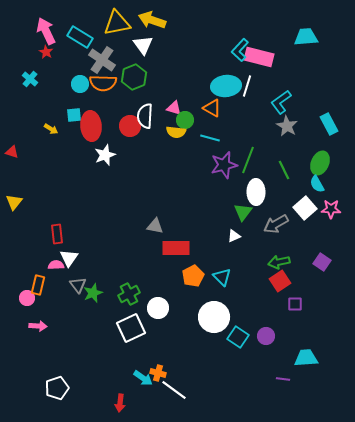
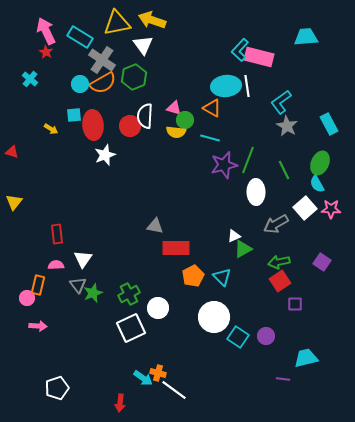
orange semicircle at (103, 83): rotated 32 degrees counterclockwise
white line at (247, 86): rotated 25 degrees counterclockwise
red ellipse at (91, 126): moved 2 px right, 1 px up
green triangle at (243, 212): moved 37 px down; rotated 24 degrees clockwise
white triangle at (69, 258): moved 14 px right, 1 px down
cyan trapezoid at (306, 358): rotated 10 degrees counterclockwise
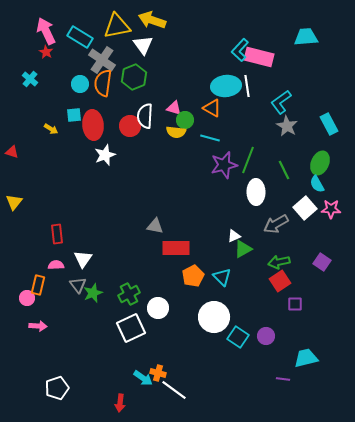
yellow triangle at (117, 23): moved 3 px down
orange semicircle at (103, 83): rotated 128 degrees clockwise
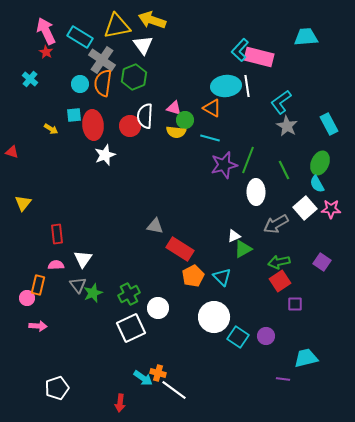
yellow triangle at (14, 202): moved 9 px right, 1 px down
red rectangle at (176, 248): moved 4 px right, 1 px down; rotated 32 degrees clockwise
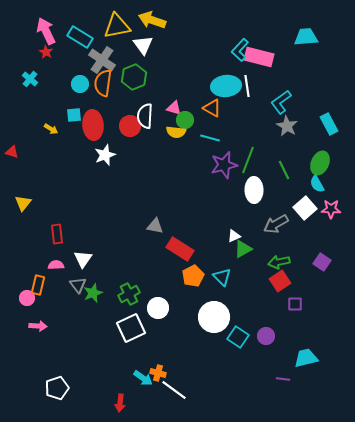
white ellipse at (256, 192): moved 2 px left, 2 px up
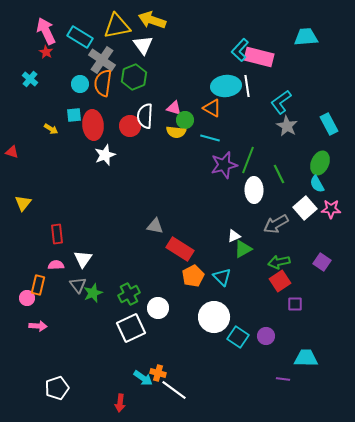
green line at (284, 170): moved 5 px left, 4 px down
cyan trapezoid at (306, 358): rotated 15 degrees clockwise
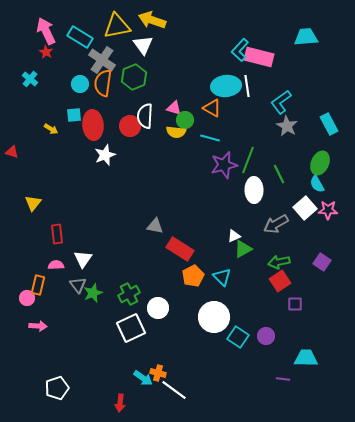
yellow triangle at (23, 203): moved 10 px right
pink star at (331, 209): moved 3 px left, 1 px down
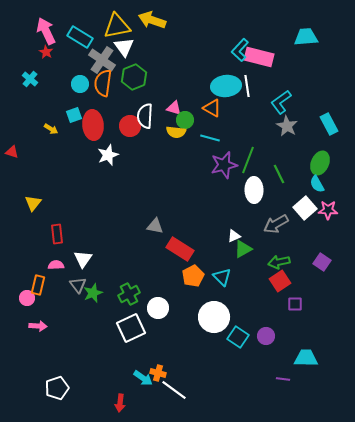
white triangle at (143, 45): moved 19 px left, 2 px down
cyan square at (74, 115): rotated 14 degrees counterclockwise
white star at (105, 155): moved 3 px right
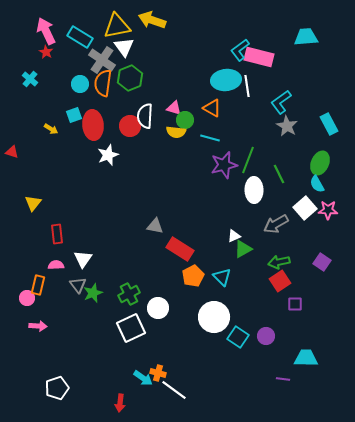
cyan L-shape at (240, 50): rotated 10 degrees clockwise
green hexagon at (134, 77): moved 4 px left, 1 px down
cyan ellipse at (226, 86): moved 6 px up
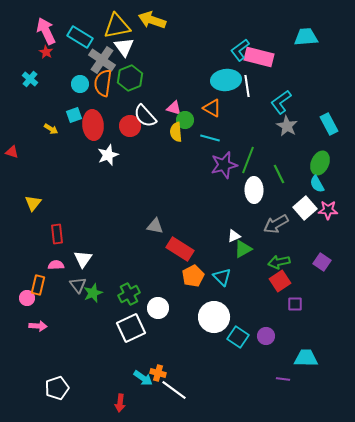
white semicircle at (145, 116): rotated 45 degrees counterclockwise
yellow semicircle at (176, 132): rotated 78 degrees clockwise
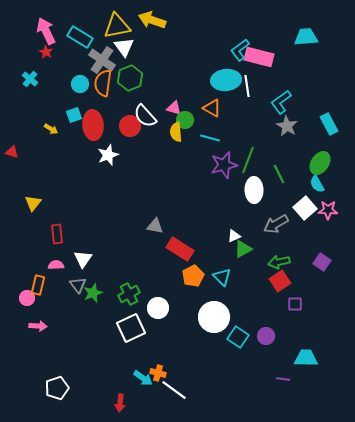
green ellipse at (320, 163): rotated 10 degrees clockwise
